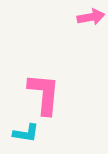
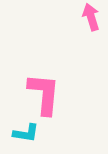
pink arrow: rotated 96 degrees counterclockwise
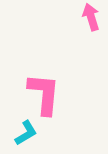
cyan L-shape: rotated 40 degrees counterclockwise
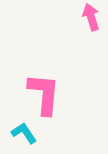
cyan L-shape: moved 2 px left; rotated 92 degrees counterclockwise
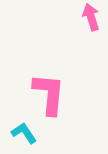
pink L-shape: moved 5 px right
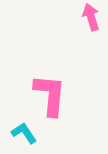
pink L-shape: moved 1 px right, 1 px down
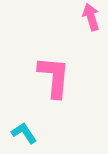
pink L-shape: moved 4 px right, 18 px up
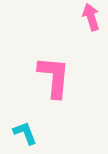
cyan L-shape: moved 1 px right; rotated 12 degrees clockwise
